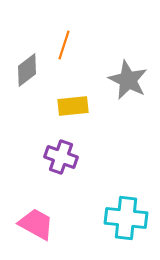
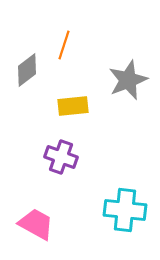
gray star: rotated 24 degrees clockwise
cyan cross: moved 1 px left, 8 px up
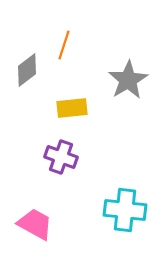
gray star: rotated 9 degrees counterclockwise
yellow rectangle: moved 1 px left, 2 px down
pink trapezoid: moved 1 px left
